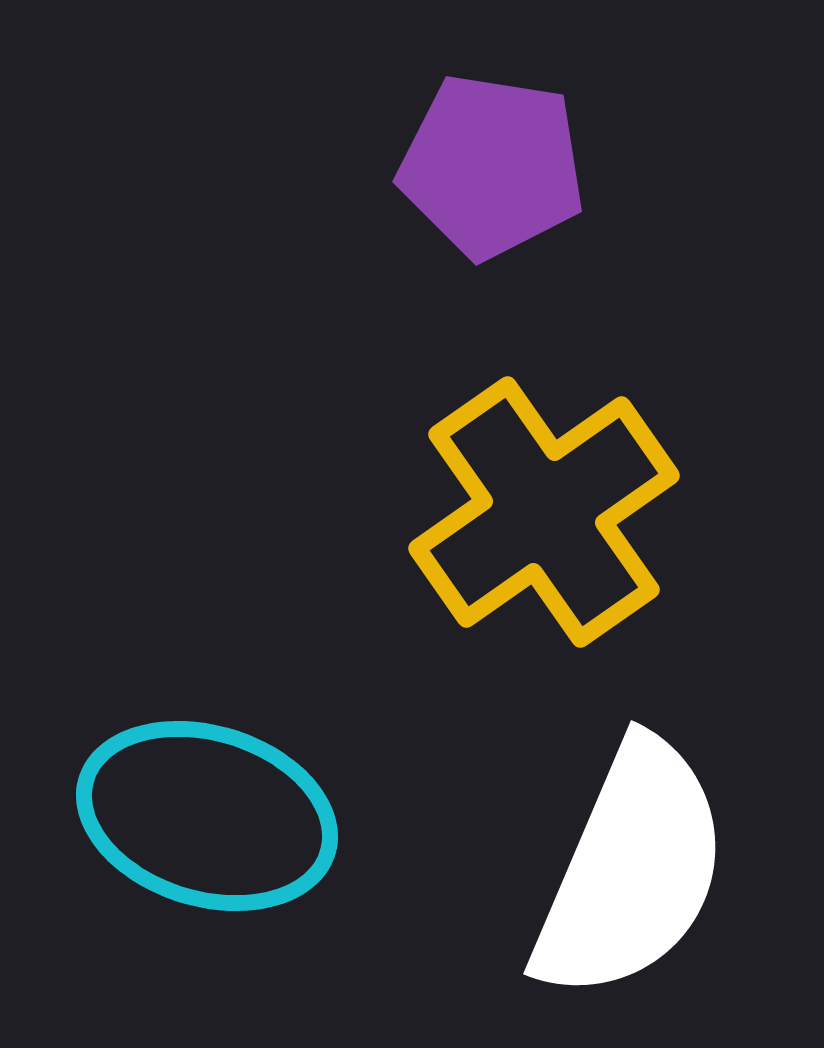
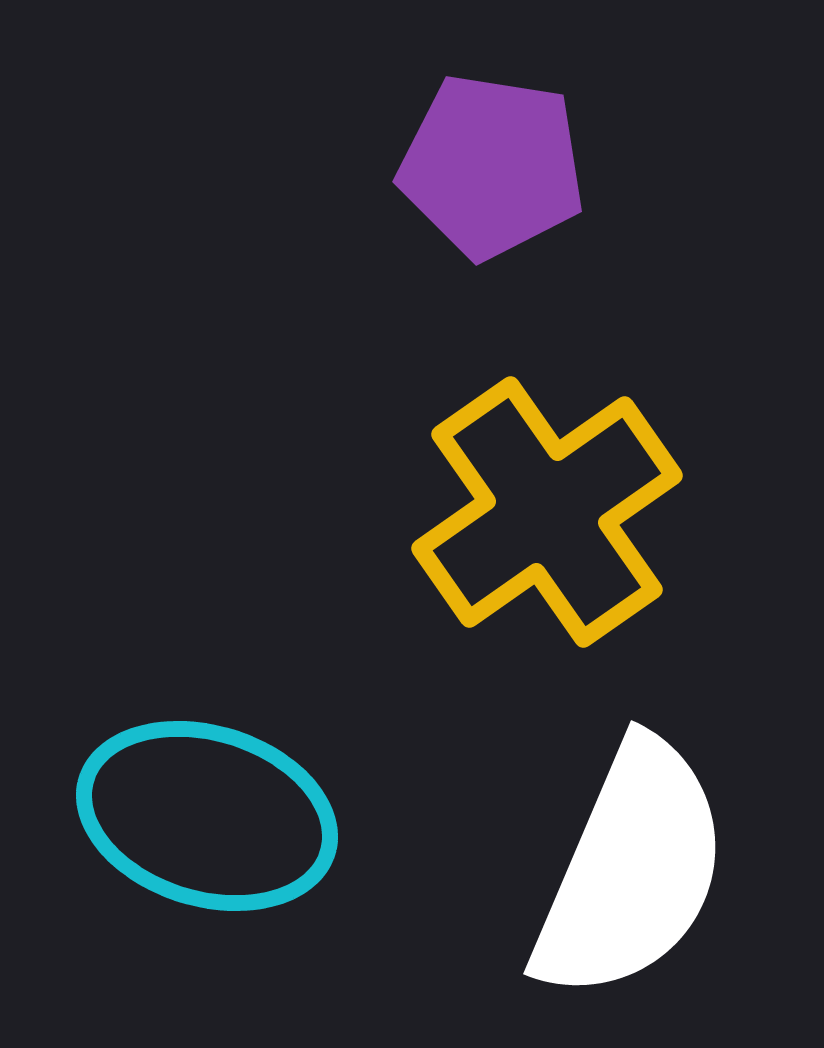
yellow cross: moved 3 px right
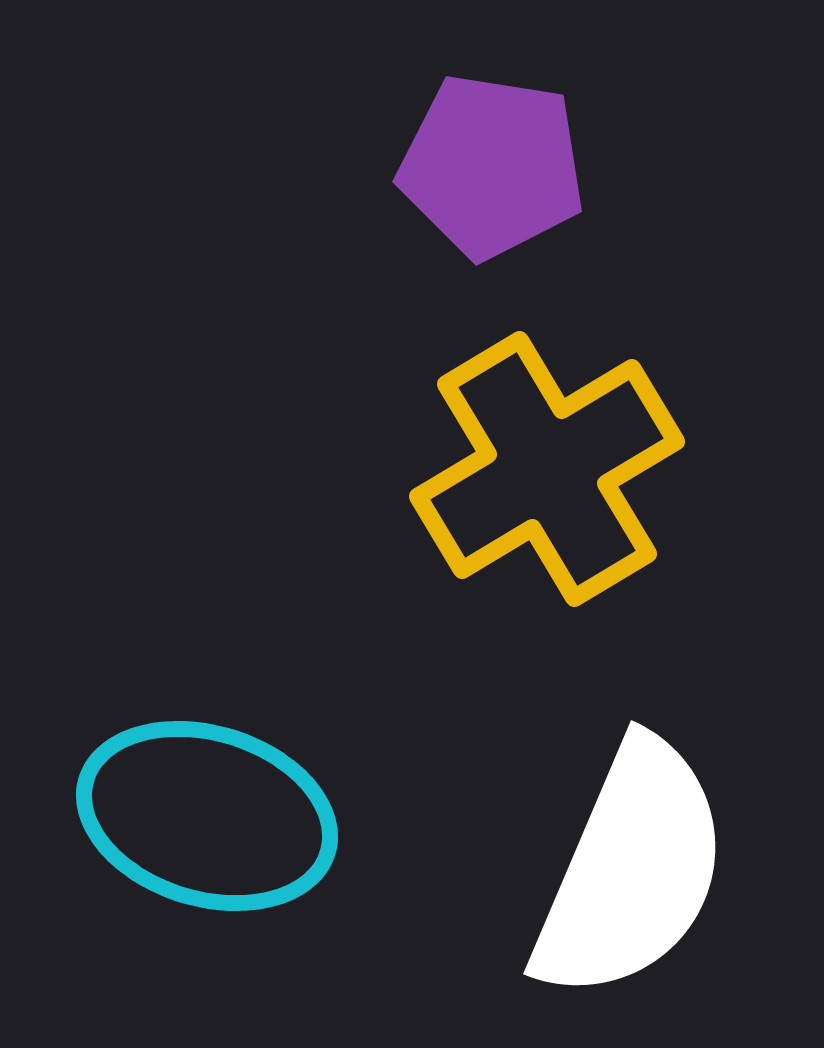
yellow cross: moved 43 px up; rotated 4 degrees clockwise
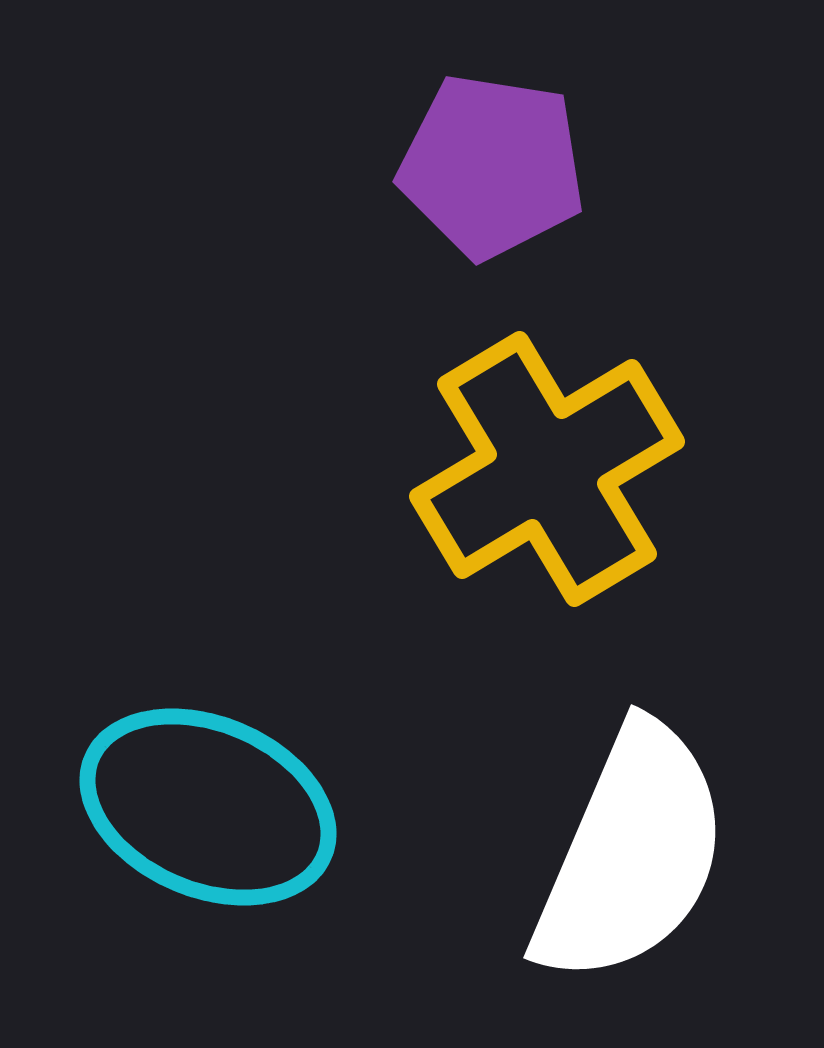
cyan ellipse: moved 1 px right, 9 px up; rotated 6 degrees clockwise
white semicircle: moved 16 px up
